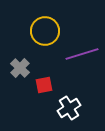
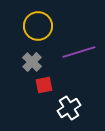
yellow circle: moved 7 px left, 5 px up
purple line: moved 3 px left, 2 px up
gray cross: moved 12 px right, 6 px up
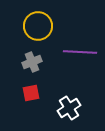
purple line: moved 1 px right; rotated 20 degrees clockwise
gray cross: rotated 24 degrees clockwise
red square: moved 13 px left, 8 px down
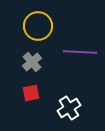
gray cross: rotated 18 degrees counterclockwise
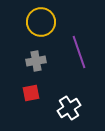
yellow circle: moved 3 px right, 4 px up
purple line: moved 1 px left; rotated 68 degrees clockwise
gray cross: moved 4 px right, 1 px up; rotated 30 degrees clockwise
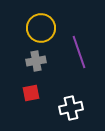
yellow circle: moved 6 px down
white cross: moved 2 px right; rotated 20 degrees clockwise
